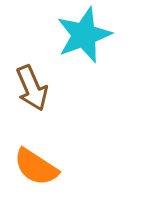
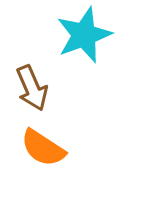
orange semicircle: moved 7 px right, 19 px up
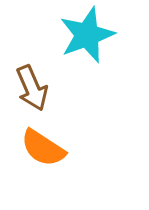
cyan star: moved 3 px right
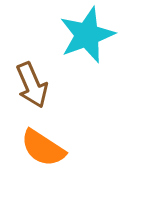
brown arrow: moved 3 px up
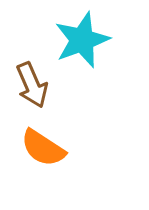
cyan star: moved 5 px left, 5 px down
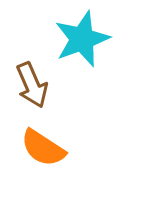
cyan star: moved 1 px up
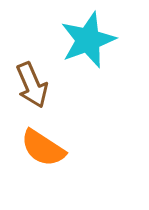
cyan star: moved 6 px right, 1 px down
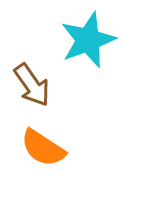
brown arrow: rotated 12 degrees counterclockwise
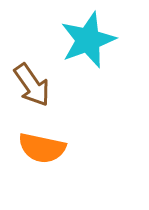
orange semicircle: moved 1 px left; rotated 21 degrees counterclockwise
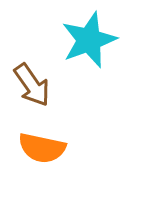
cyan star: moved 1 px right
